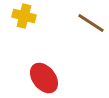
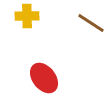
yellow cross: moved 3 px right; rotated 15 degrees counterclockwise
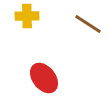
brown line: moved 3 px left, 1 px down
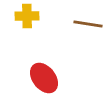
brown line: rotated 24 degrees counterclockwise
